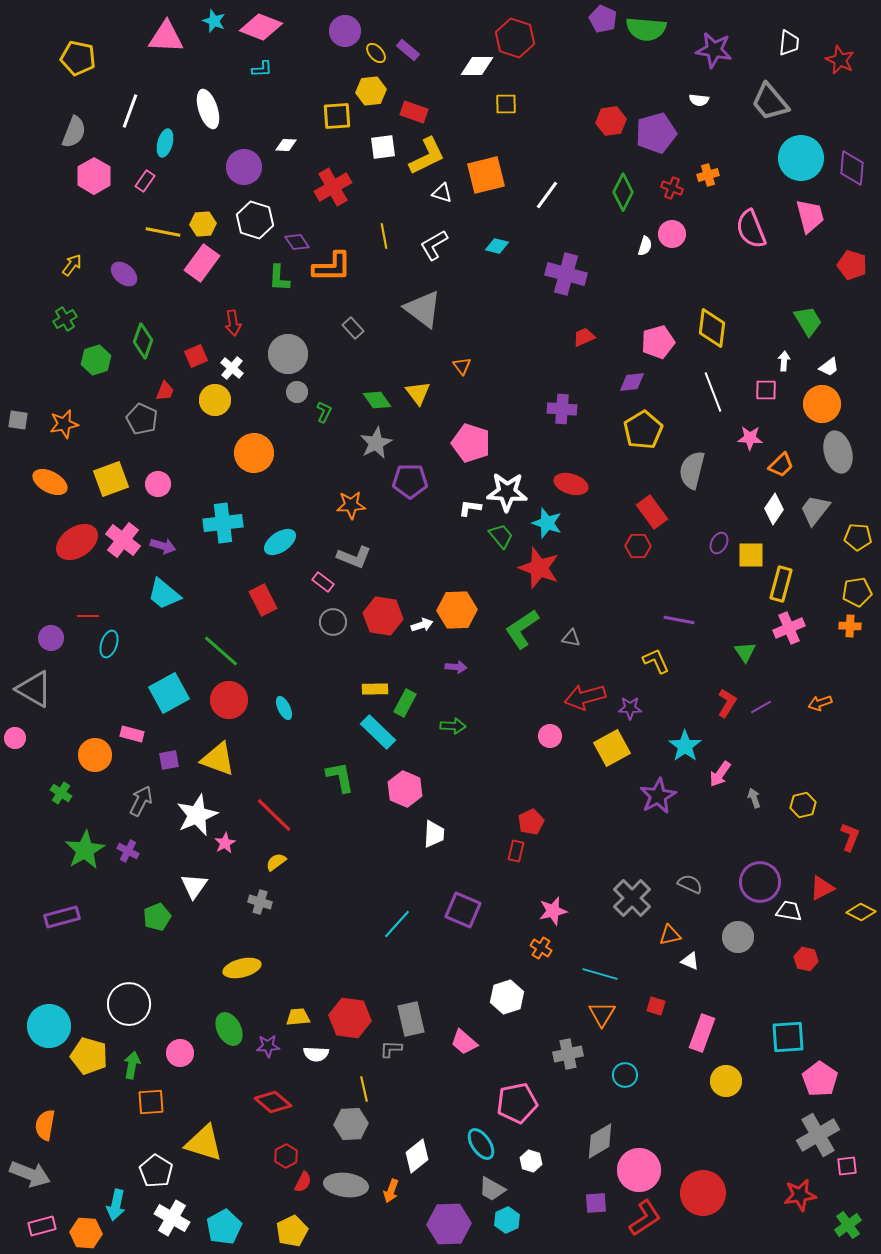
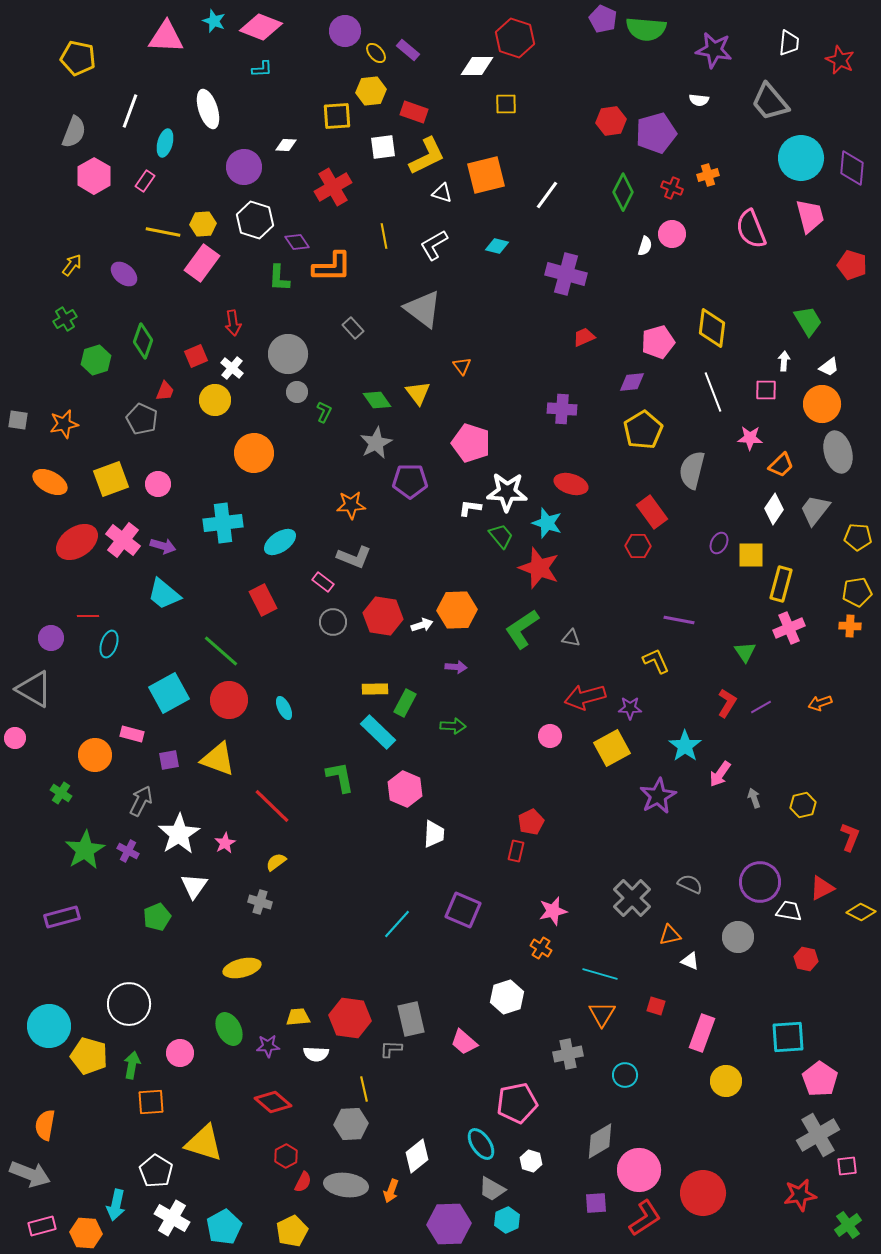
white star at (197, 815): moved 18 px left, 19 px down; rotated 9 degrees counterclockwise
red line at (274, 815): moved 2 px left, 9 px up
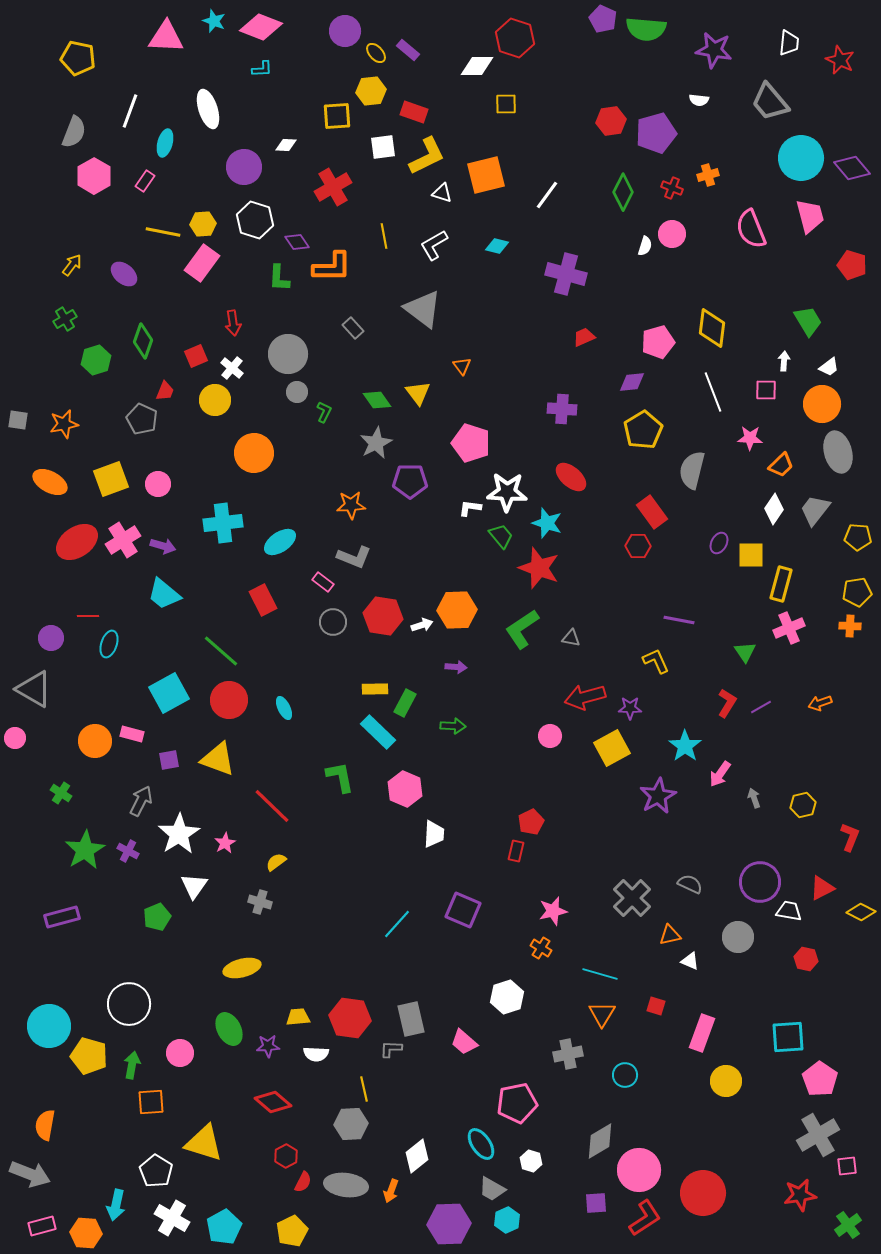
purple diamond at (852, 168): rotated 45 degrees counterclockwise
red ellipse at (571, 484): moved 7 px up; rotated 24 degrees clockwise
pink cross at (123, 540): rotated 20 degrees clockwise
orange circle at (95, 755): moved 14 px up
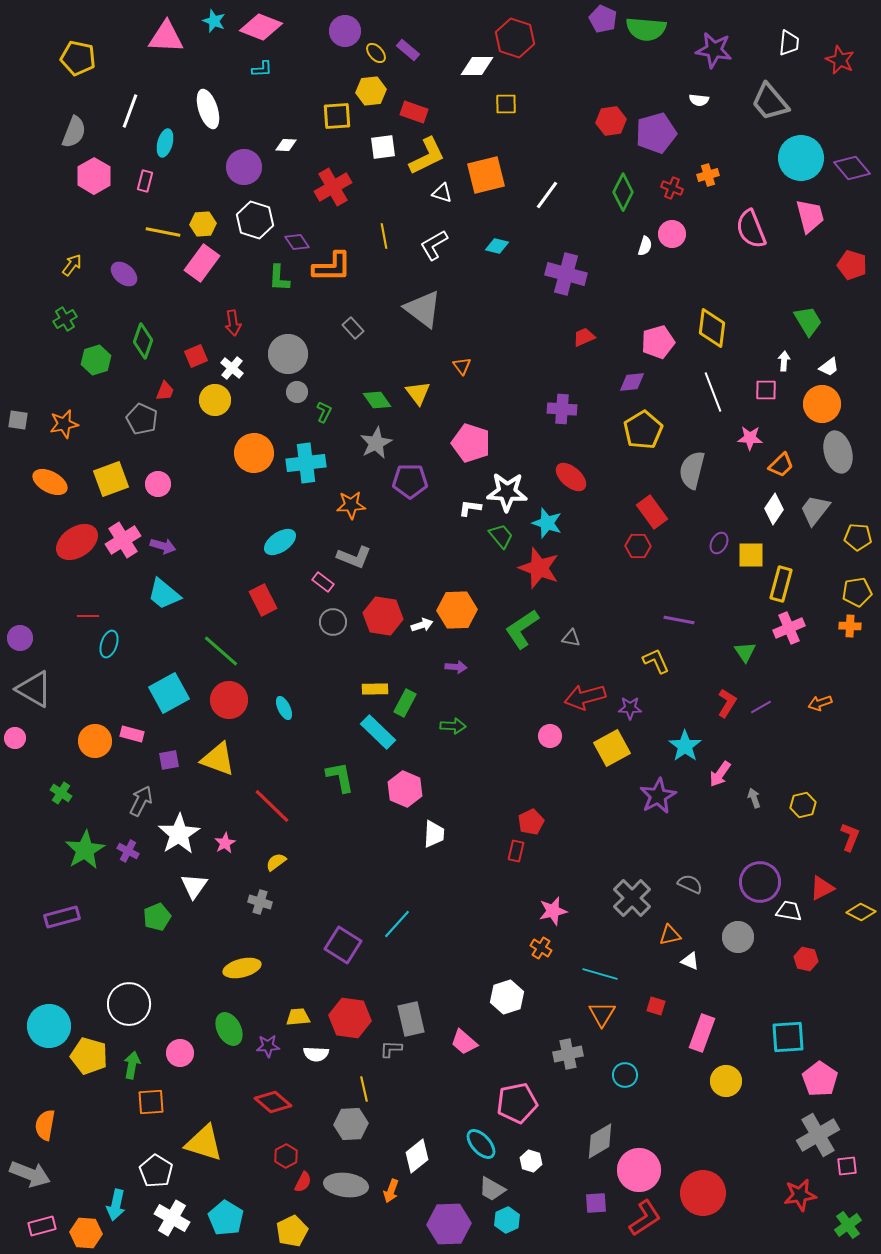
pink rectangle at (145, 181): rotated 20 degrees counterclockwise
cyan cross at (223, 523): moved 83 px right, 60 px up
purple circle at (51, 638): moved 31 px left
purple square at (463, 910): moved 120 px left, 35 px down; rotated 9 degrees clockwise
cyan ellipse at (481, 1144): rotated 8 degrees counterclockwise
cyan pentagon at (224, 1227): moved 2 px right, 9 px up; rotated 12 degrees counterclockwise
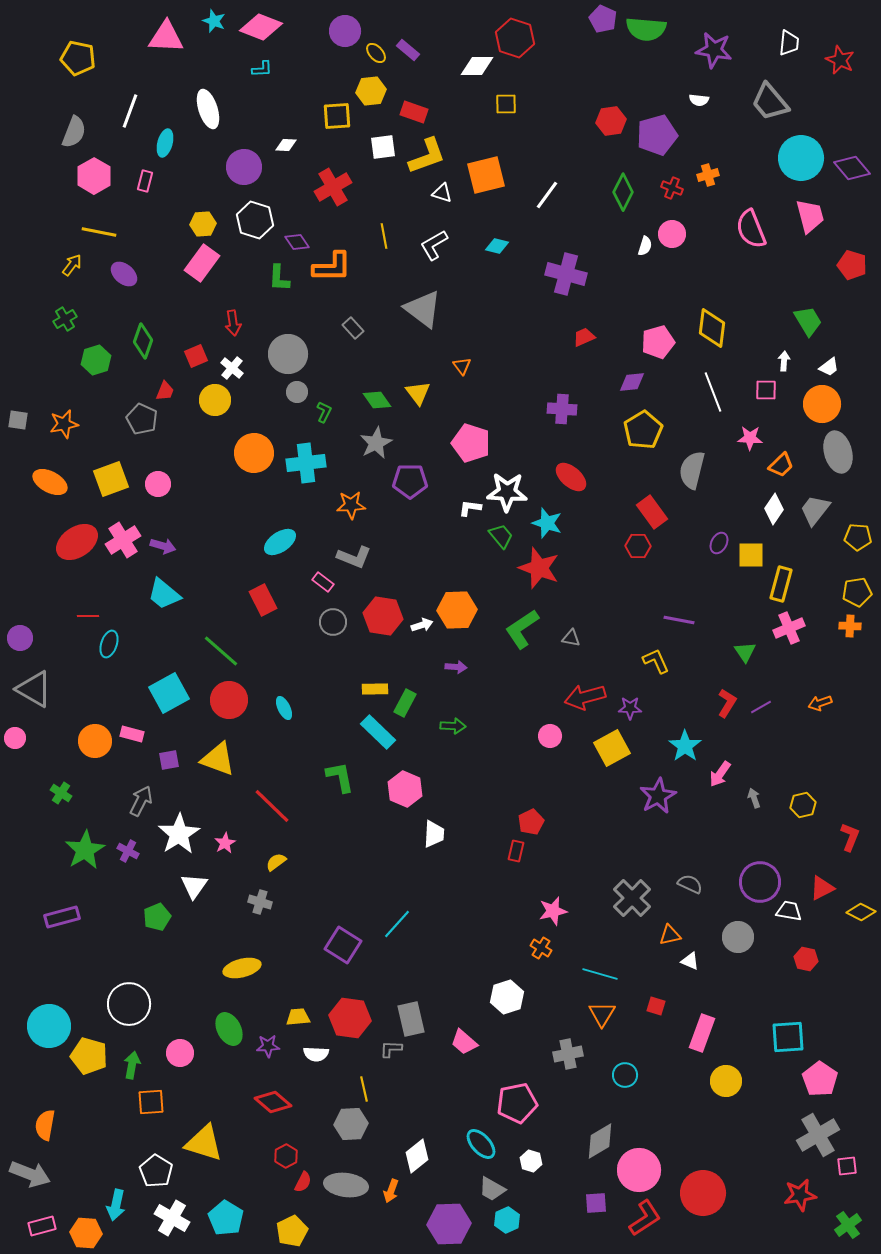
purple pentagon at (656, 133): moved 1 px right, 2 px down
yellow L-shape at (427, 156): rotated 6 degrees clockwise
yellow line at (163, 232): moved 64 px left
